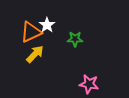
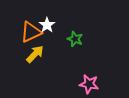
green star: rotated 21 degrees clockwise
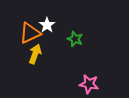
orange triangle: moved 1 px left, 1 px down
yellow arrow: rotated 24 degrees counterclockwise
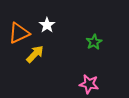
orange triangle: moved 11 px left
green star: moved 19 px right, 3 px down; rotated 21 degrees clockwise
yellow arrow: rotated 24 degrees clockwise
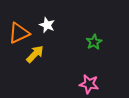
white star: rotated 14 degrees counterclockwise
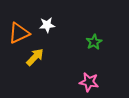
white star: rotated 28 degrees counterclockwise
yellow arrow: moved 3 px down
pink star: moved 2 px up
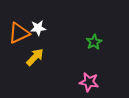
white star: moved 9 px left, 3 px down
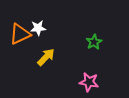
orange triangle: moved 1 px right, 1 px down
yellow arrow: moved 11 px right
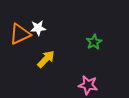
yellow arrow: moved 2 px down
pink star: moved 1 px left, 3 px down
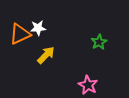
green star: moved 5 px right
yellow arrow: moved 4 px up
pink star: rotated 18 degrees clockwise
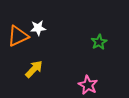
orange triangle: moved 2 px left, 2 px down
yellow arrow: moved 12 px left, 14 px down
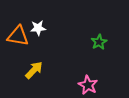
orange triangle: rotated 35 degrees clockwise
yellow arrow: moved 1 px down
